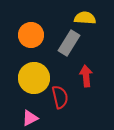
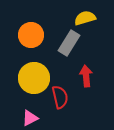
yellow semicircle: rotated 20 degrees counterclockwise
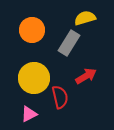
orange circle: moved 1 px right, 5 px up
red arrow: rotated 65 degrees clockwise
pink triangle: moved 1 px left, 4 px up
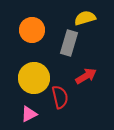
gray rectangle: rotated 15 degrees counterclockwise
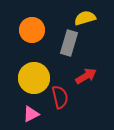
pink triangle: moved 2 px right
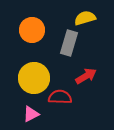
red semicircle: rotated 75 degrees counterclockwise
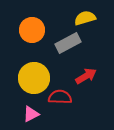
gray rectangle: moved 1 px left; rotated 45 degrees clockwise
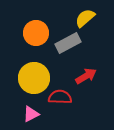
yellow semicircle: rotated 25 degrees counterclockwise
orange circle: moved 4 px right, 3 px down
